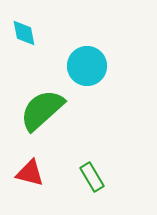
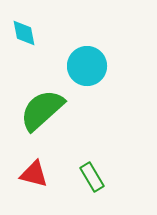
red triangle: moved 4 px right, 1 px down
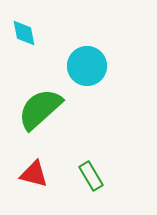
green semicircle: moved 2 px left, 1 px up
green rectangle: moved 1 px left, 1 px up
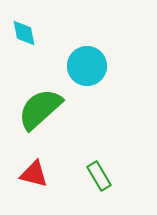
green rectangle: moved 8 px right
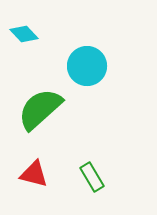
cyan diamond: moved 1 px down; rotated 32 degrees counterclockwise
green rectangle: moved 7 px left, 1 px down
